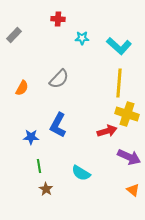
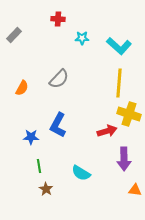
yellow cross: moved 2 px right
purple arrow: moved 5 px left, 2 px down; rotated 65 degrees clockwise
orange triangle: moved 2 px right; rotated 32 degrees counterclockwise
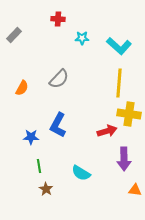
yellow cross: rotated 10 degrees counterclockwise
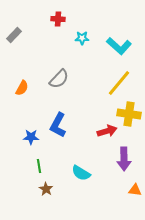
yellow line: rotated 36 degrees clockwise
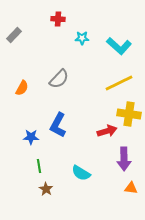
yellow line: rotated 24 degrees clockwise
orange triangle: moved 4 px left, 2 px up
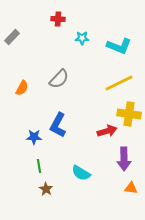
gray rectangle: moved 2 px left, 2 px down
cyan L-shape: rotated 20 degrees counterclockwise
blue star: moved 3 px right
